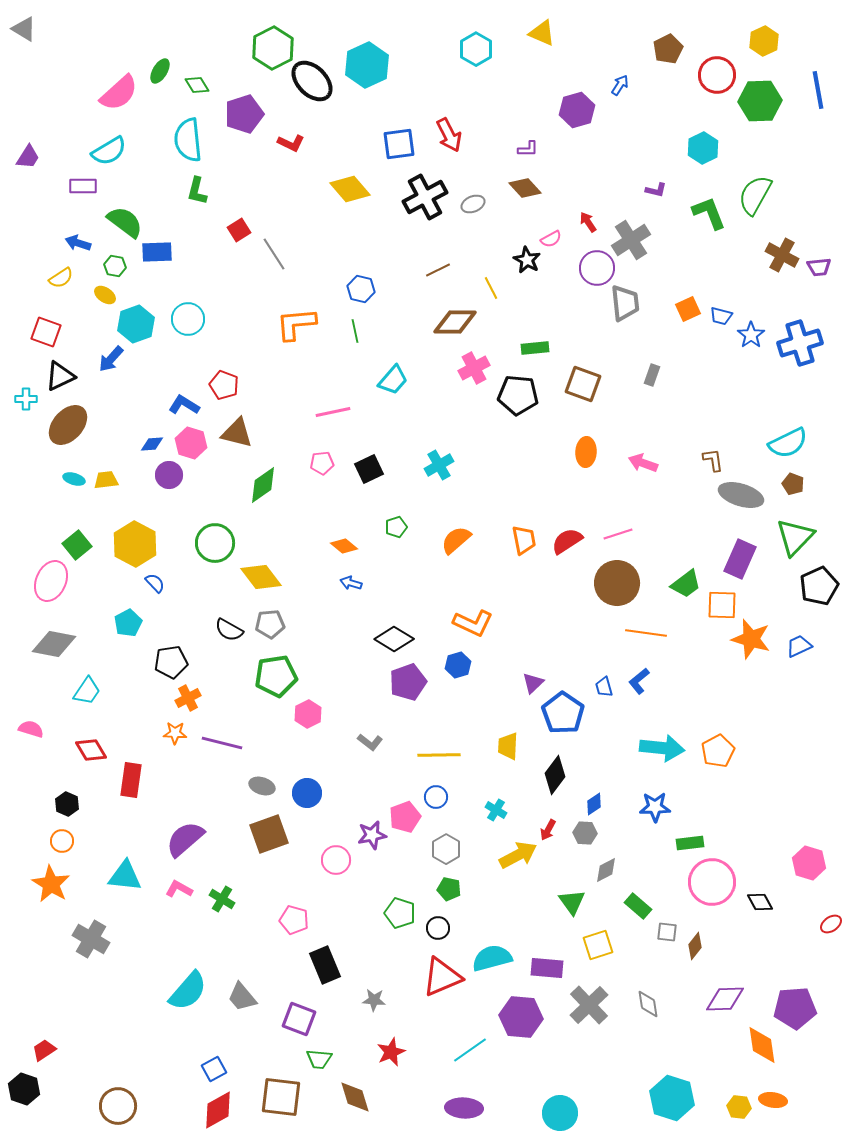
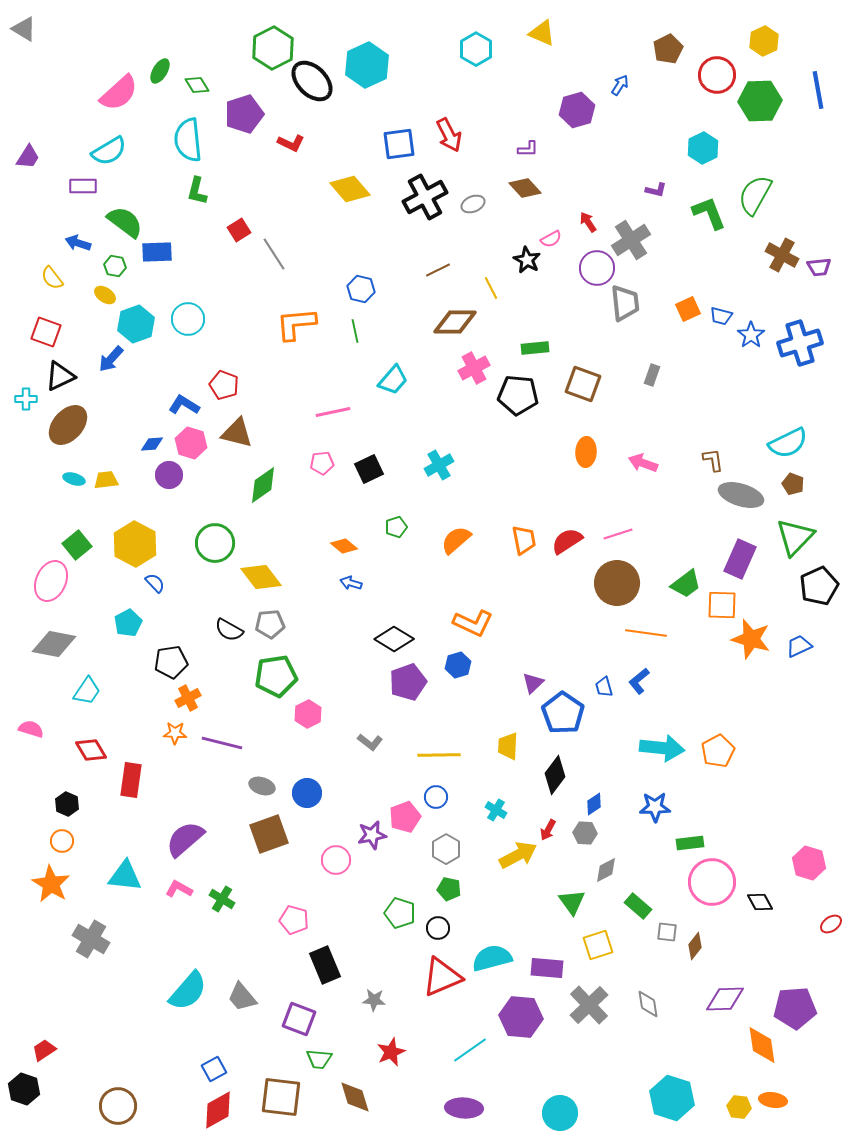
yellow semicircle at (61, 278): moved 9 px left; rotated 85 degrees clockwise
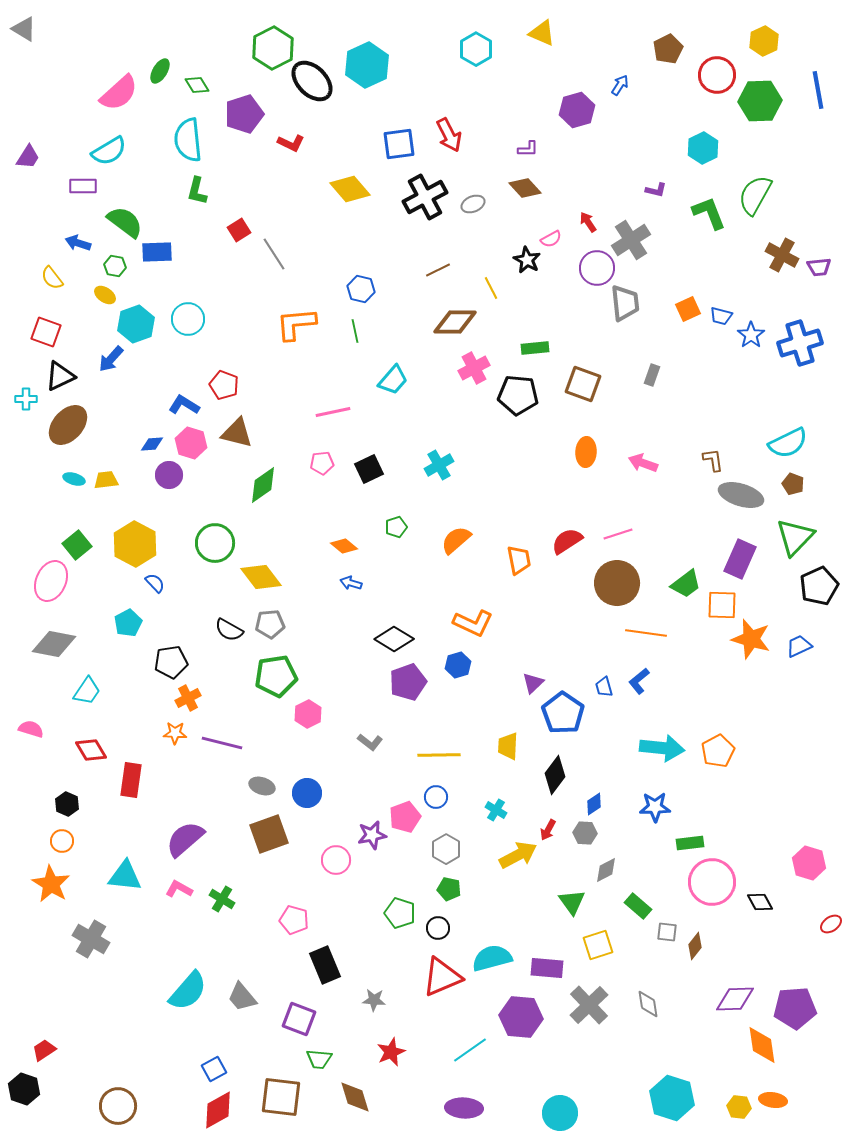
orange trapezoid at (524, 540): moved 5 px left, 20 px down
purple diamond at (725, 999): moved 10 px right
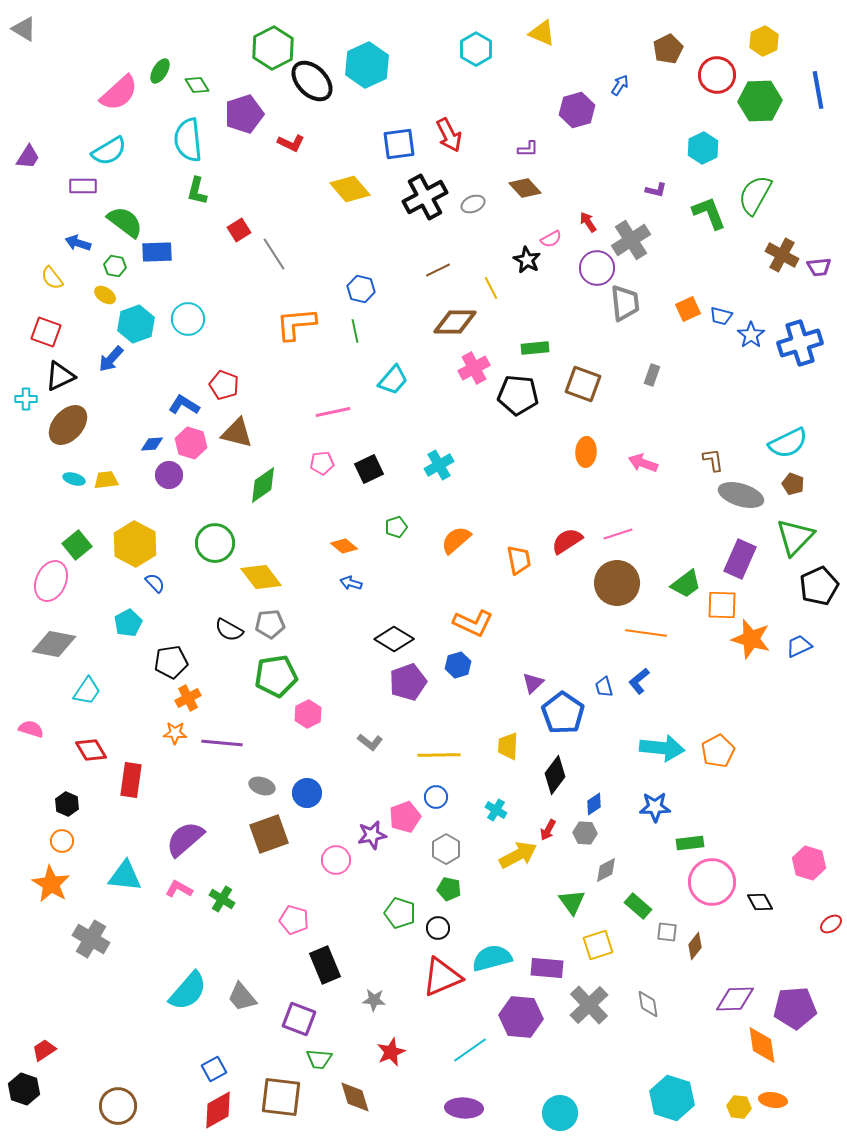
purple line at (222, 743): rotated 9 degrees counterclockwise
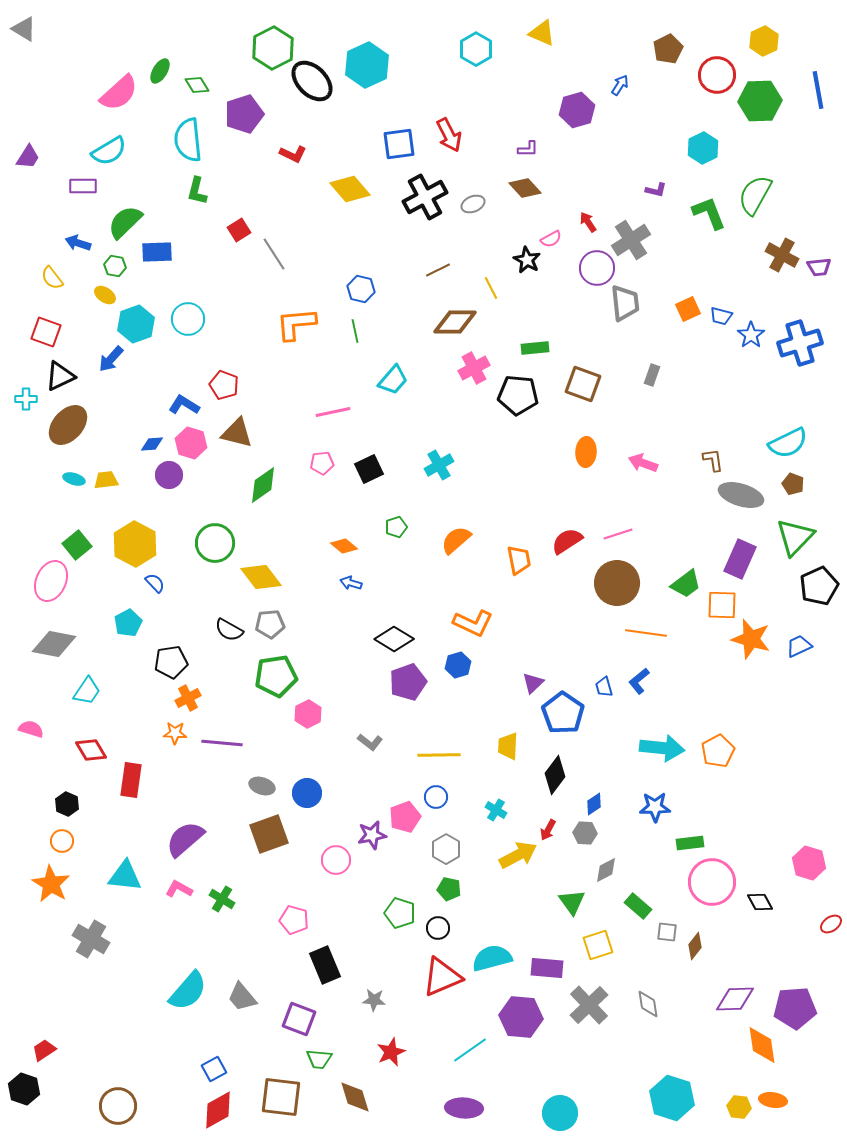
red L-shape at (291, 143): moved 2 px right, 11 px down
green semicircle at (125, 222): rotated 81 degrees counterclockwise
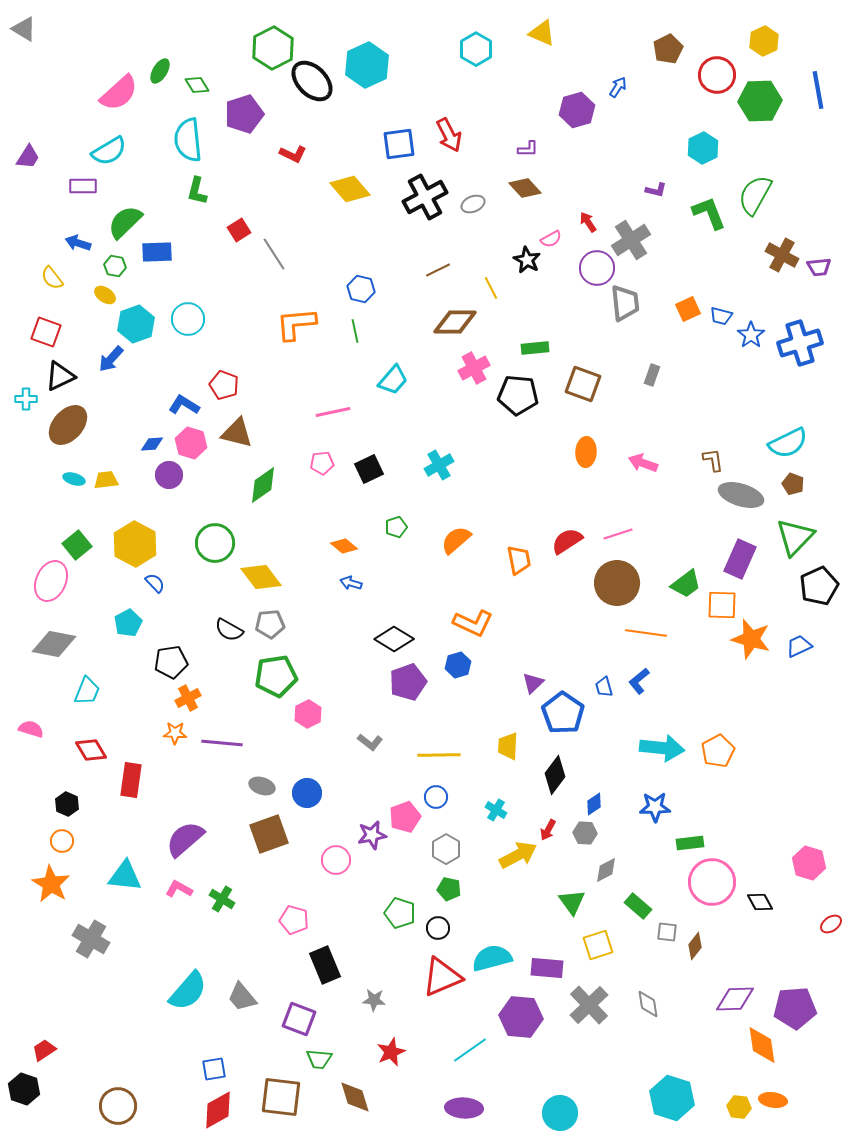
blue arrow at (620, 85): moved 2 px left, 2 px down
cyan trapezoid at (87, 691): rotated 12 degrees counterclockwise
blue square at (214, 1069): rotated 20 degrees clockwise
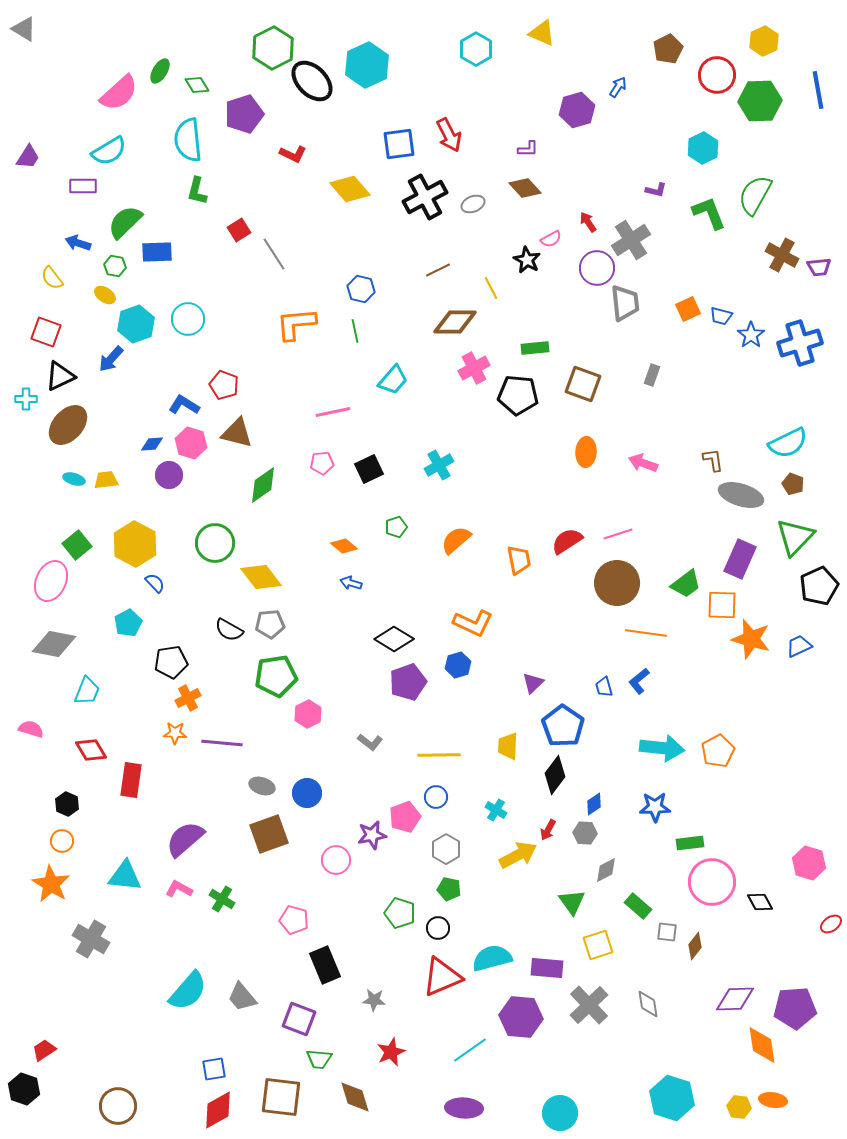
blue pentagon at (563, 713): moved 13 px down
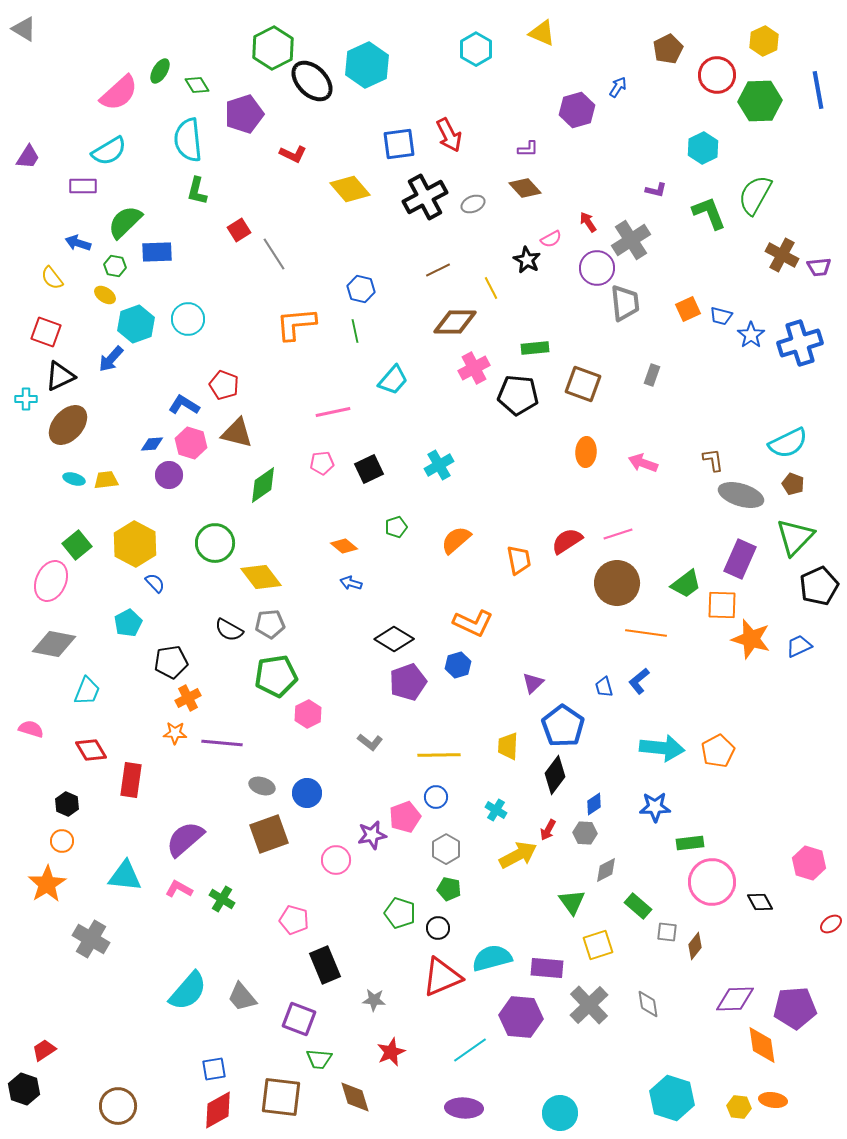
orange star at (51, 884): moved 4 px left; rotated 9 degrees clockwise
